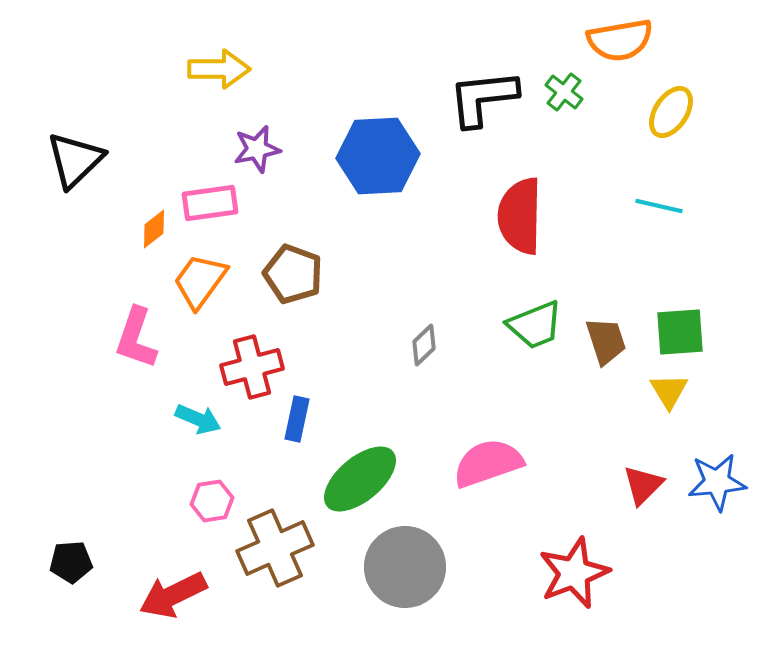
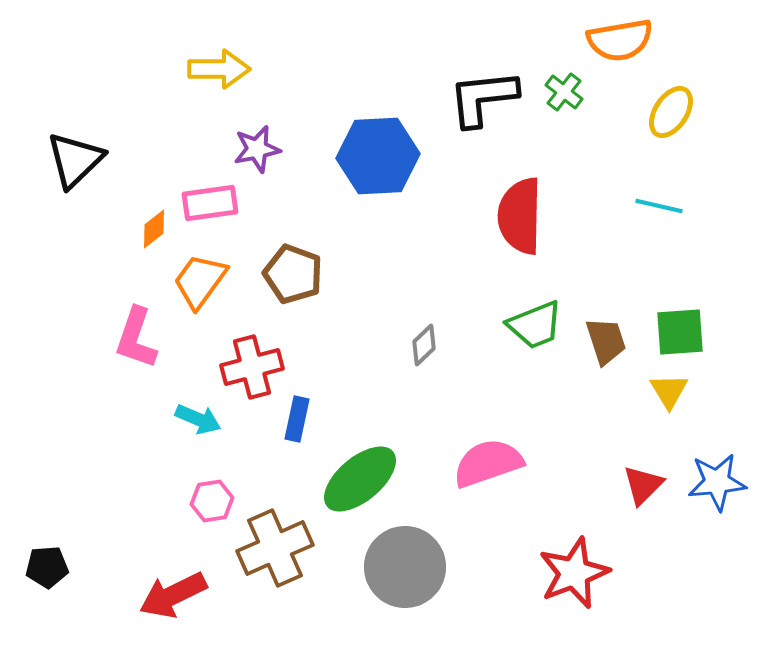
black pentagon: moved 24 px left, 5 px down
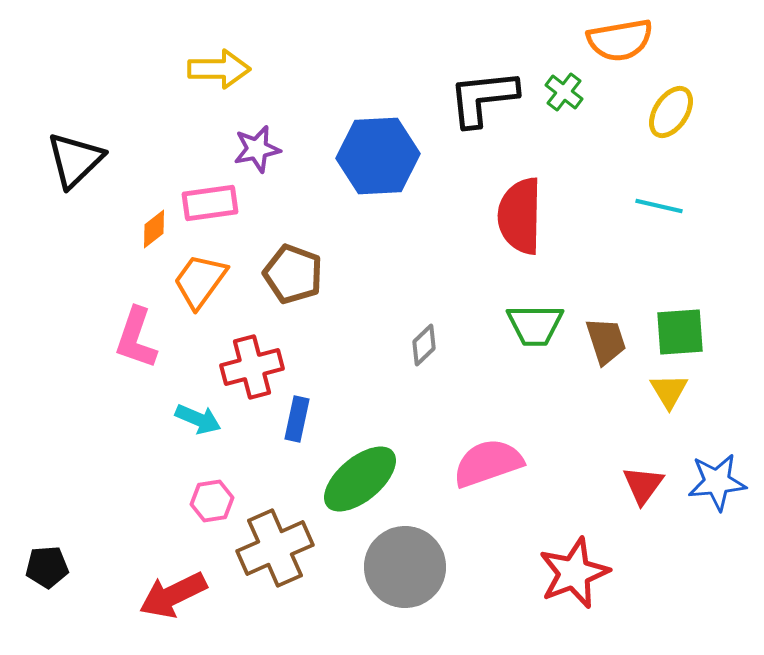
green trapezoid: rotated 22 degrees clockwise
red triangle: rotated 9 degrees counterclockwise
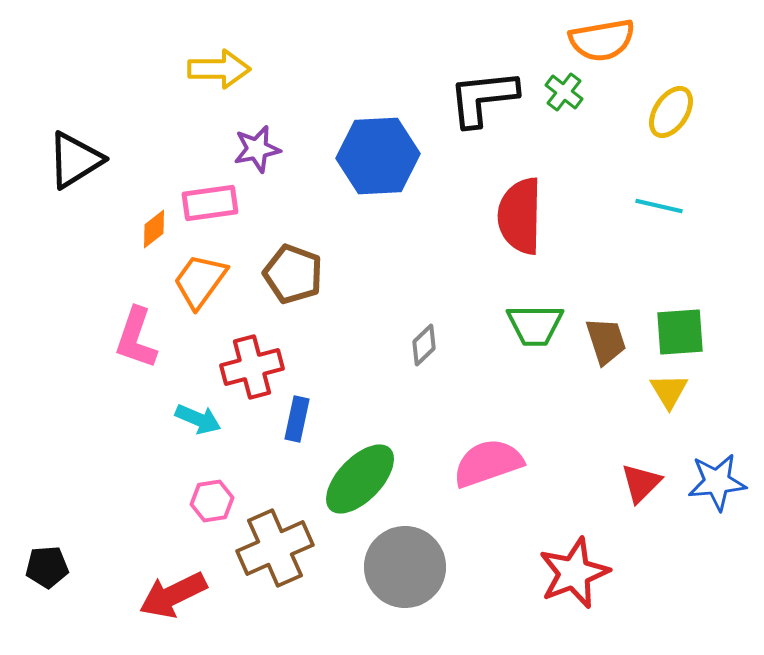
orange semicircle: moved 18 px left
black triangle: rotated 12 degrees clockwise
green ellipse: rotated 6 degrees counterclockwise
red triangle: moved 2 px left, 2 px up; rotated 9 degrees clockwise
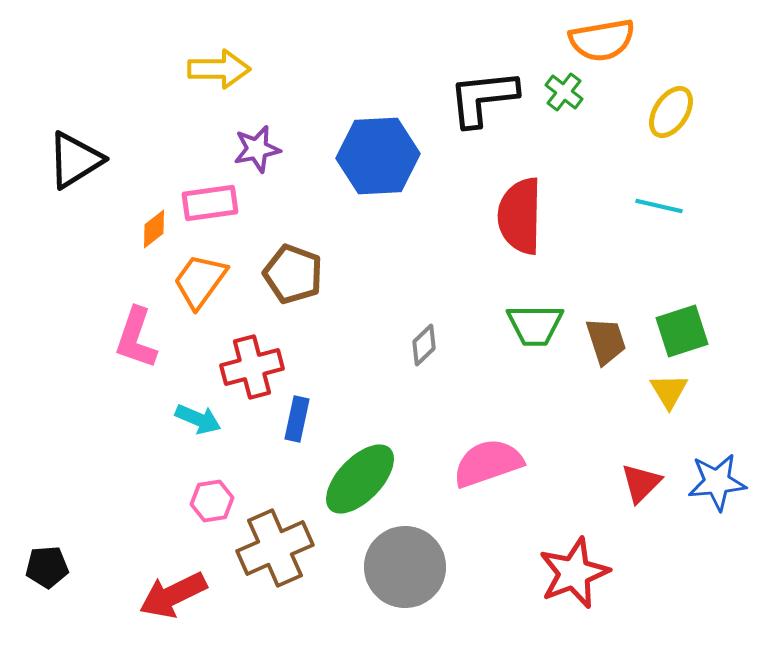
green square: moved 2 px right, 1 px up; rotated 14 degrees counterclockwise
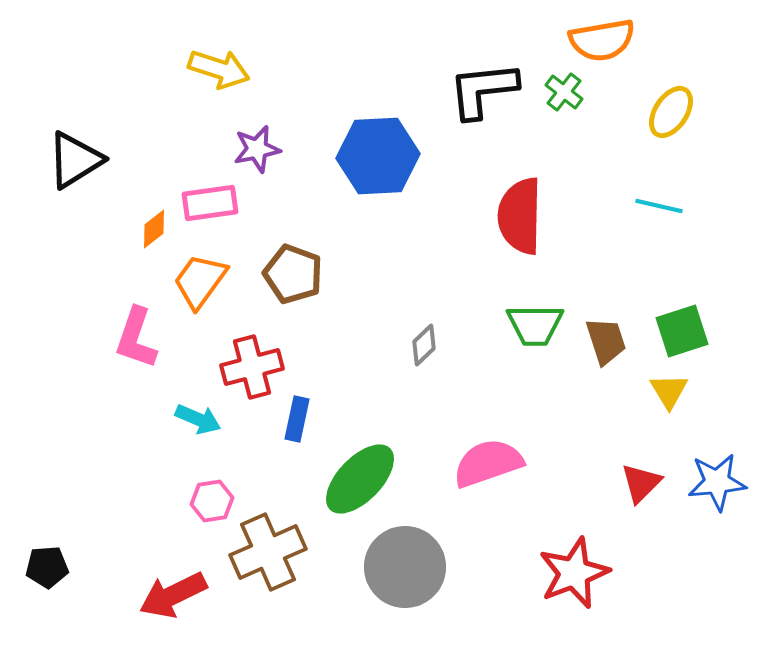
yellow arrow: rotated 18 degrees clockwise
black L-shape: moved 8 px up
brown cross: moved 7 px left, 4 px down
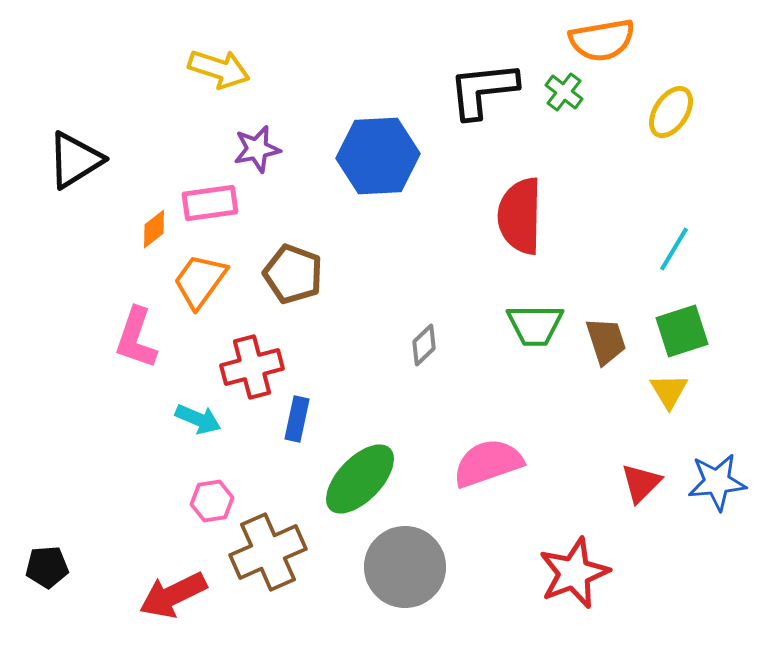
cyan line: moved 15 px right, 43 px down; rotated 72 degrees counterclockwise
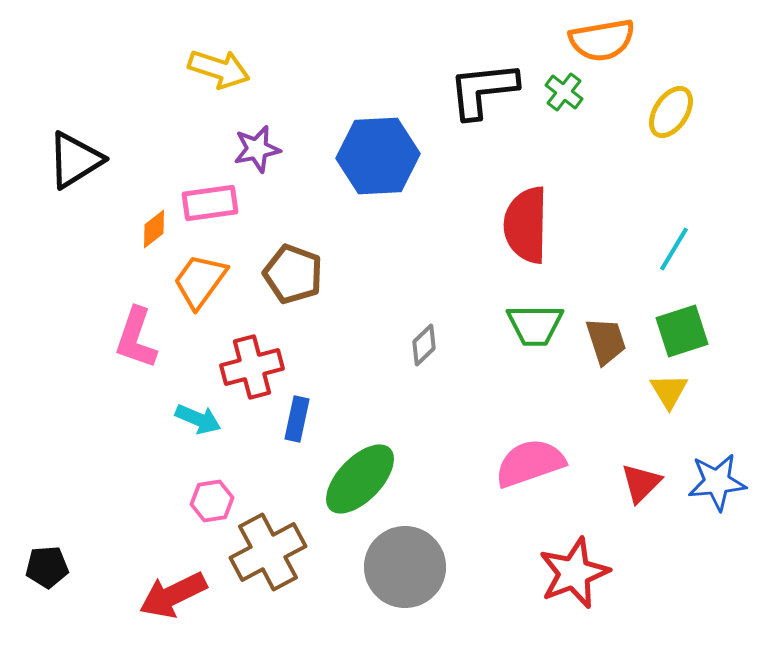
red semicircle: moved 6 px right, 9 px down
pink semicircle: moved 42 px right
brown cross: rotated 4 degrees counterclockwise
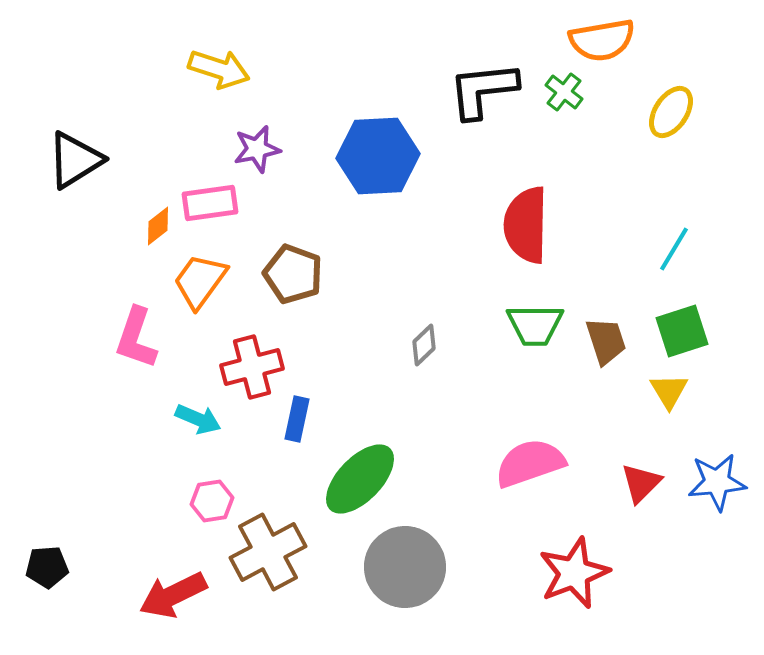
orange diamond: moved 4 px right, 3 px up
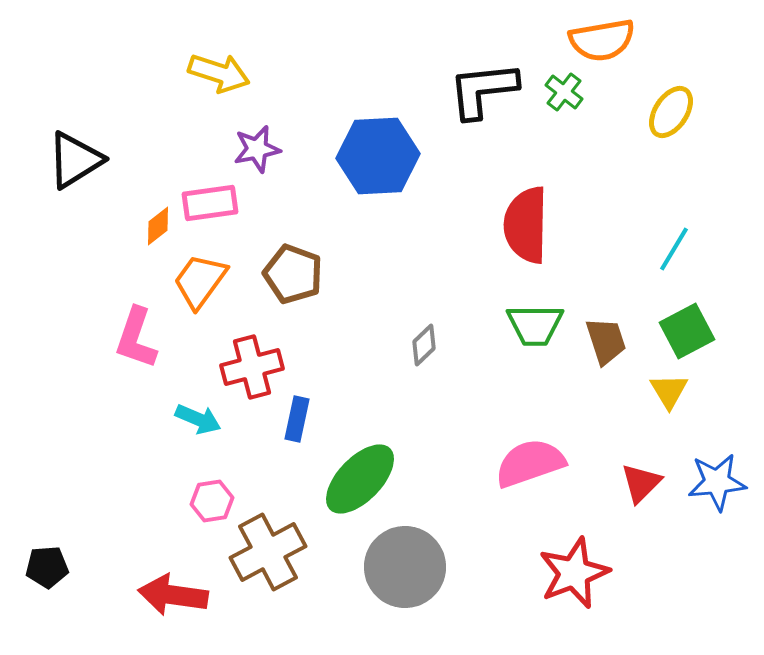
yellow arrow: moved 4 px down
green square: moved 5 px right; rotated 10 degrees counterclockwise
red arrow: rotated 34 degrees clockwise
